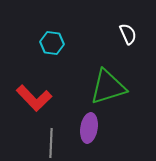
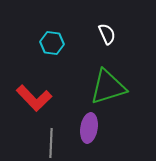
white semicircle: moved 21 px left
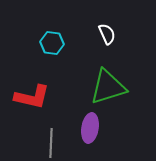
red L-shape: moved 2 px left, 1 px up; rotated 33 degrees counterclockwise
purple ellipse: moved 1 px right
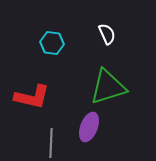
purple ellipse: moved 1 px left, 1 px up; rotated 12 degrees clockwise
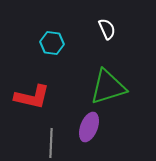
white semicircle: moved 5 px up
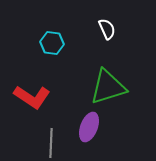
red L-shape: rotated 21 degrees clockwise
